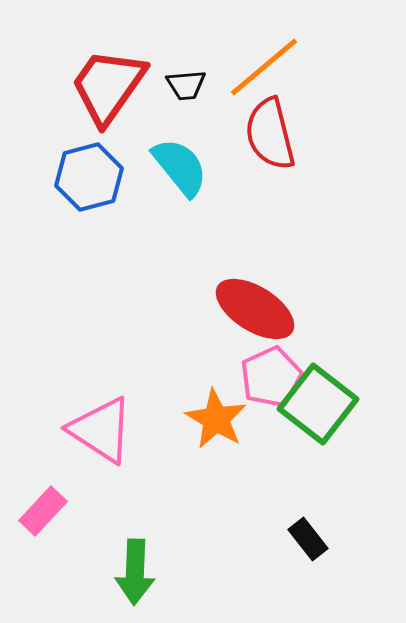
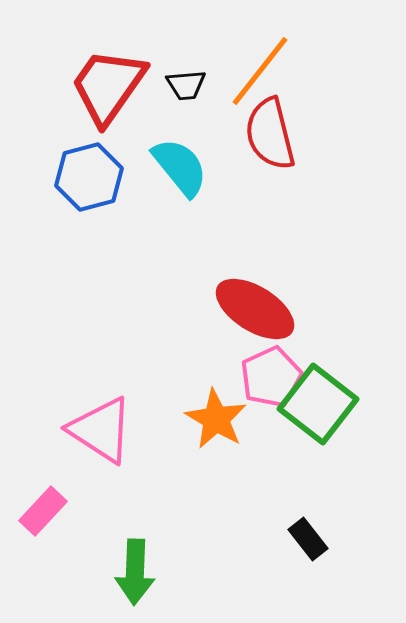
orange line: moved 4 px left, 4 px down; rotated 12 degrees counterclockwise
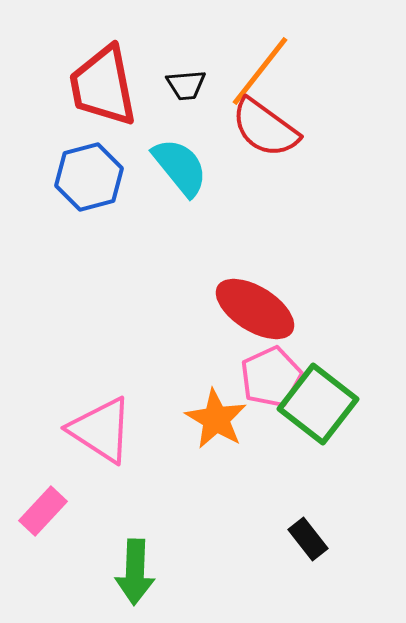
red trapezoid: moved 5 px left; rotated 46 degrees counterclockwise
red semicircle: moved 5 px left, 6 px up; rotated 40 degrees counterclockwise
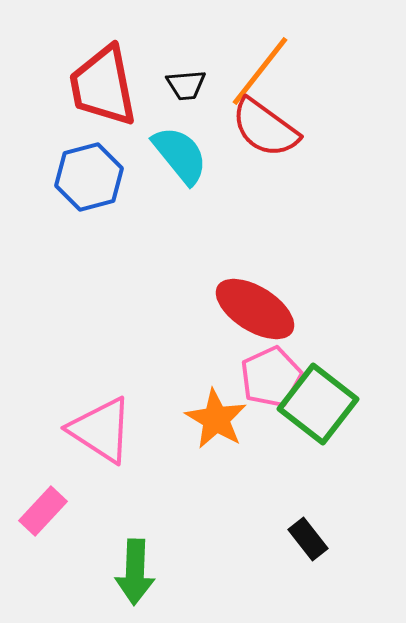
cyan semicircle: moved 12 px up
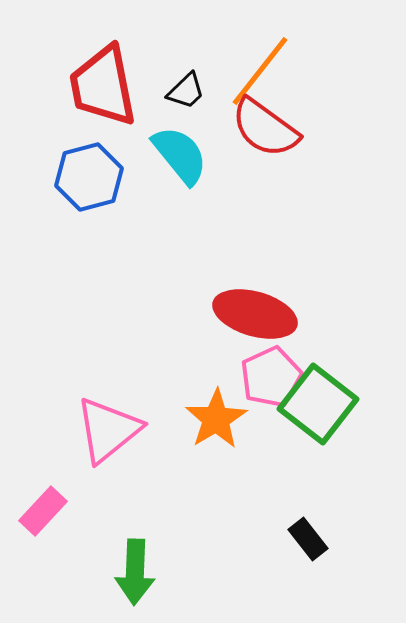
black trapezoid: moved 6 px down; rotated 39 degrees counterclockwise
red ellipse: moved 5 px down; rotated 16 degrees counterclockwise
orange star: rotated 10 degrees clockwise
pink triangle: moved 7 px right; rotated 48 degrees clockwise
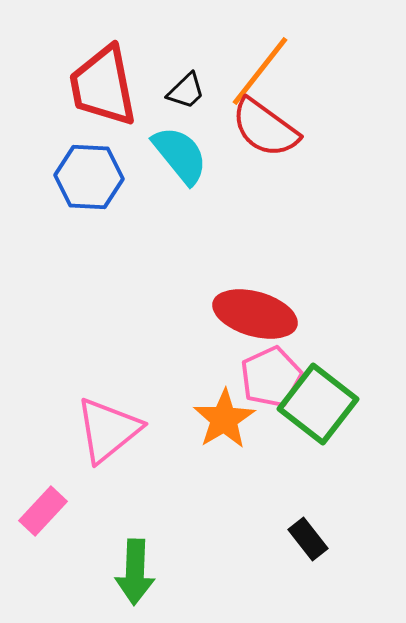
blue hexagon: rotated 18 degrees clockwise
orange star: moved 8 px right
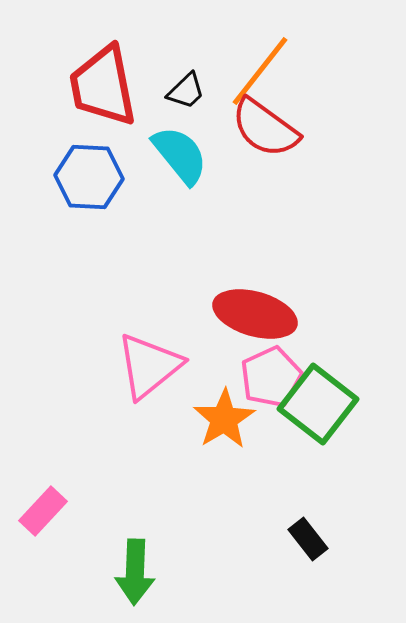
pink triangle: moved 41 px right, 64 px up
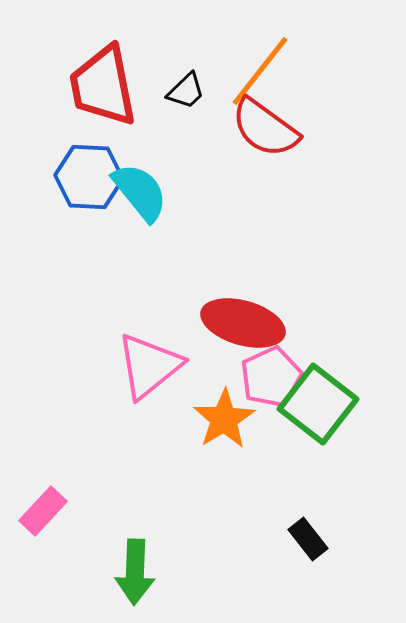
cyan semicircle: moved 40 px left, 37 px down
red ellipse: moved 12 px left, 9 px down
